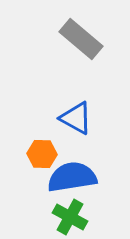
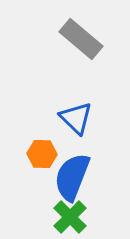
blue triangle: rotated 15 degrees clockwise
blue semicircle: rotated 60 degrees counterclockwise
green cross: rotated 16 degrees clockwise
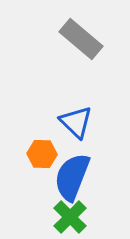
blue triangle: moved 4 px down
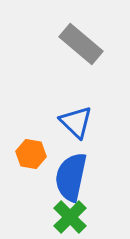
gray rectangle: moved 5 px down
orange hexagon: moved 11 px left; rotated 8 degrees clockwise
blue semicircle: moved 1 px left; rotated 9 degrees counterclockwise
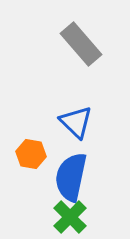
gray rectangle: rotated 9 degrees clockwise
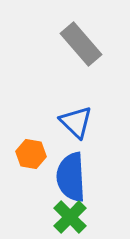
blue semicircle: rotated 15 degrees counterclockwise
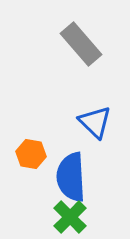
blue triangle: moved 19 px right
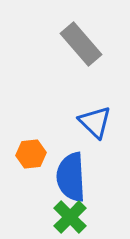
orange hexagon: rotated 16 degrees counterclockwise
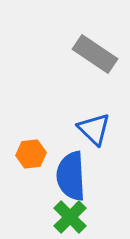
gray rectangle: moved 14 px right, 10 px down; rotated 15 degrees counterclockwise
blue triangle: moved 1 px left, 7 px down
blue semicircle: moved 1 px up
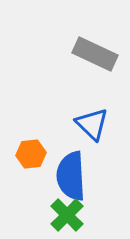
gray rectangle: rotated 9 degrees counterclockwise
blue triangle: moved 2 px left, 5 px up
green cross: moved 3 px left, 2 px up
